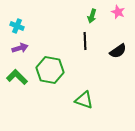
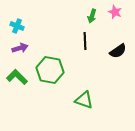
pink star: moved 3 px left
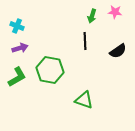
pink star: rotated 16 degrees counterclockwise
green L-shape: rotated 105 degrees clockwise
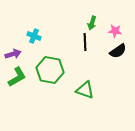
pink star: moved 19 px down
green arrow: moved 7 px down
cyan cross: moved 17 px right, 10 px down
black line: moved 1 px down
purple arrow: moved 7 px left, 6 px down
green triangle: moved 1 px right, 10 px up
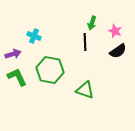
pink star: rotated 16 degrees clockwise
green L-shape: rotated 85 degrees counterclockwise
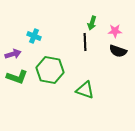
pink star: rotated 24 degrees counterclockwise
black semicircle: rotated 54 degrees clockwise
green L-shape: rotated 135 degrees clockwise
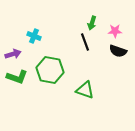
black line: rotated 18 degrees counterclockwise
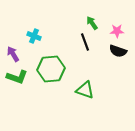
green arrow: rotated 128 degrees clockwise
pink star: moved 2 px right
purple arrow: rotated 105 degrees counterclockwise
green hexagon: moved 1 px right, 1 px up; rotated 16 degrees counterclockwise
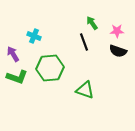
black line: moved 1 px left
green hexagon: moved 1 px left, 1 px up
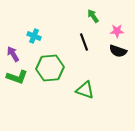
green arrow: moved 1 px right, 7 px up
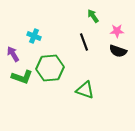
green L-shape: moved 5 px right
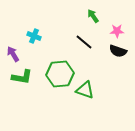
black line: rotated 30 degrees counterclockwise
green hexagon: moved 10 px right, 6 px down
green L-shape: rotated 10 degrees counterclockwise
